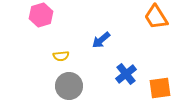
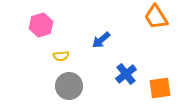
pink hexagon: moved 10 px down
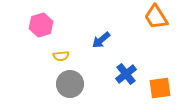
gray circle: moved 1 px right, 2 px up
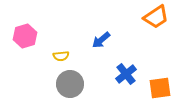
orange trapezoid: rotated 92 degrees counterclockwise
pink hexagon: moved 16 px left, 11 px down
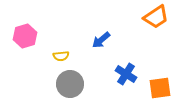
blue cross: rotated 20 degrees counterclockwise
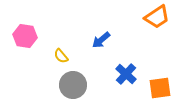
orange trapezoid: moved 1 px right
pink hexagon: rotated 25 degrees clockwise
yellow semicircle: rotated 56 degrees clockwise
blue cross: rotated 10 degrees clockwise
gray circle: moved 3 px right, 1 px down
